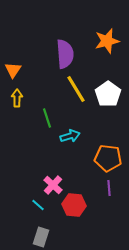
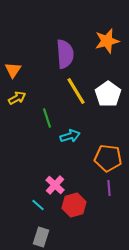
yellow line: moved 2 px down
yellow arrow: rotated 60 degrees clockwise
pink cross: moved 2 px right
red hexagon: rotated 20 degrees counterclockwise
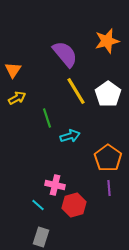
purple semicircle: rotated 36 degrees counterclockwise
orange pentagon: rotated 28 degrees clockwise
pink cross: rotated 30 degrees counterclockwise
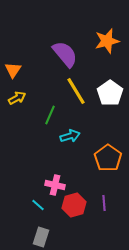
white pentagon: moved 2 px right, 1 px up
green line: moved 3 px right, 3 px up; rotated 42 degrees clockwise
purple line: moved 5 px left, 15 px down
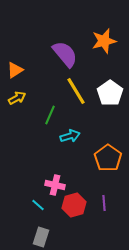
orange star: moved 3 px left
orange triangle: moved 2 px right; rotated 24 degrees clockwise
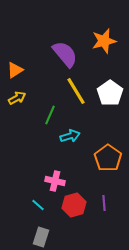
pink cross: moved 4 px up
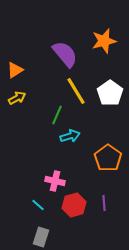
green line: moved 7 px right
